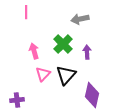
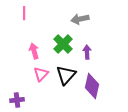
pink line: moved 2 px left, 1 px down
pink triangle: moved 2 px left
purple diamond: moved 9 px up
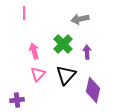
pink triangle: moved 3 px left
purple diamond: moved 1 px right, 4 px down
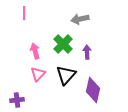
pink arrow: moved 1 px right
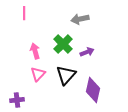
purple arrow: rotated 72 degrees clockwise
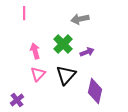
purple diamond: moved 2 px right, 1 px down
purple cross: rotated 32 degrees counterclockwise
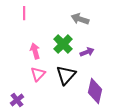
gray arrow: rotated 30 degrees clockwise
